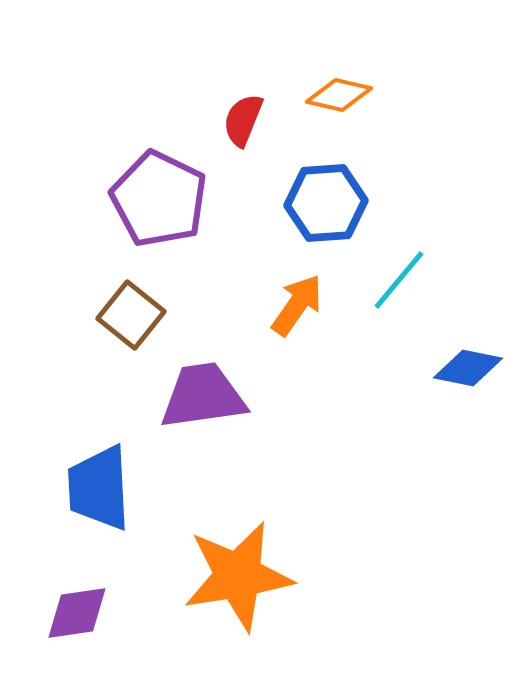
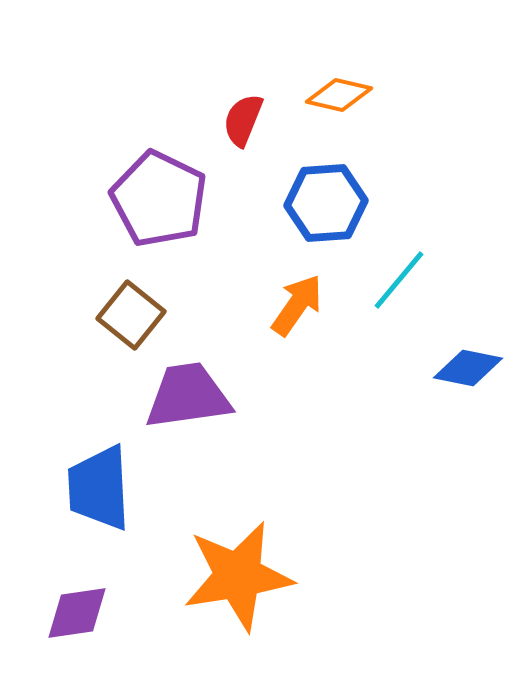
purple trapezoid: moved 15 px left
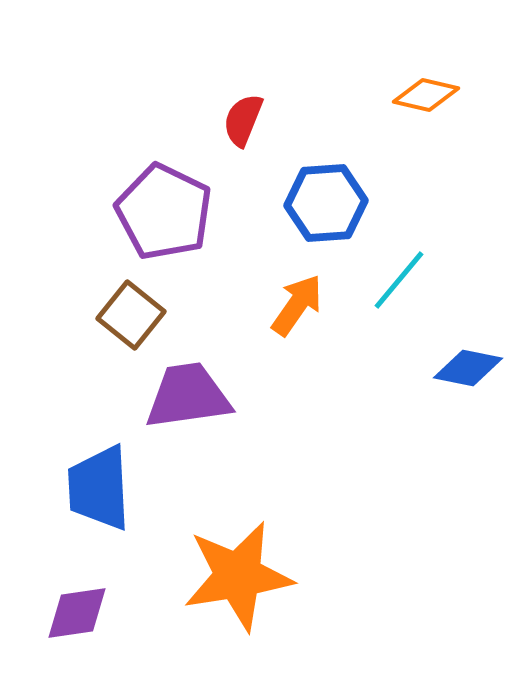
orange diamond: moved 87 px right
purple pentagon: moved 5 px right, 13 px down
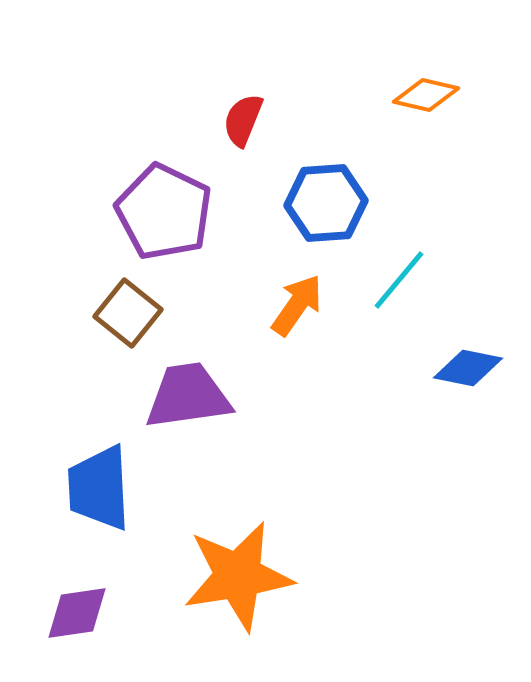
brown square: moved 3 px left, 2 px up
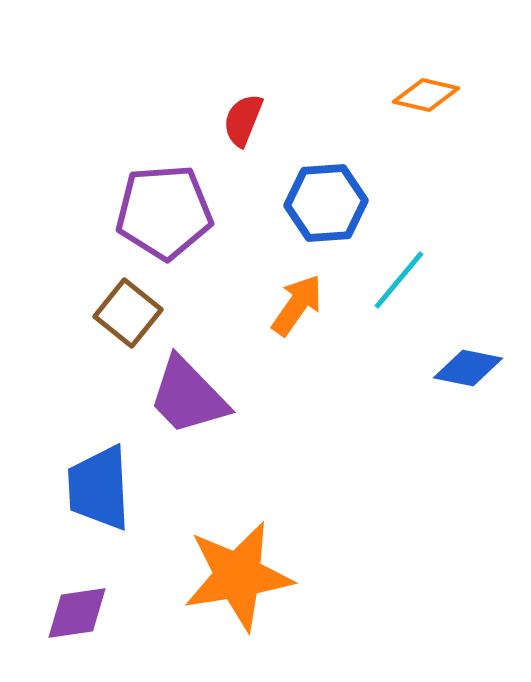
purple pentagon: rotated 30 degrees counterclockwise
purple trapezoid: rotated 126 degrees counterclockwise
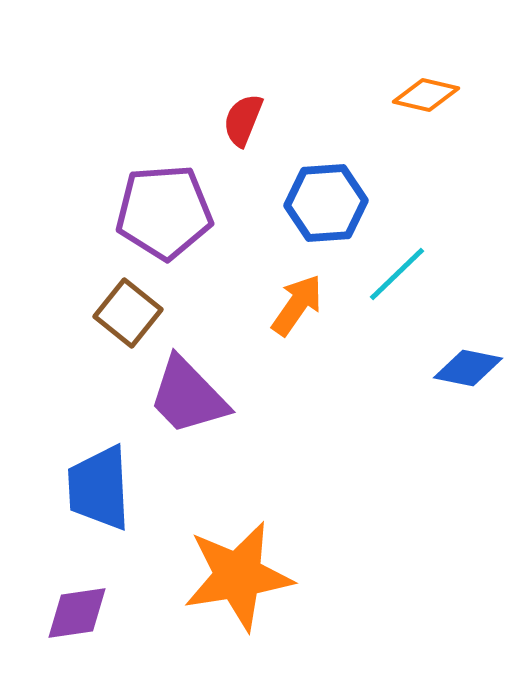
cyan line: moved 2 px left, 6 px up; rotated 6 degrees clockwise
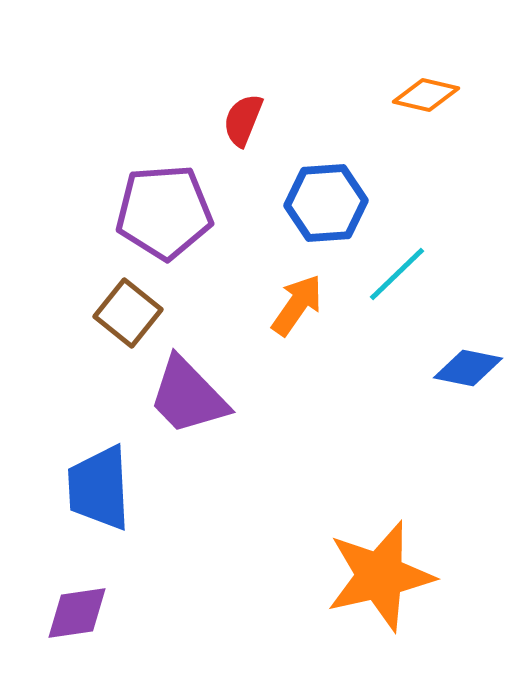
orange star: moved 142 px right; rotated 4 degrees counterclockwise
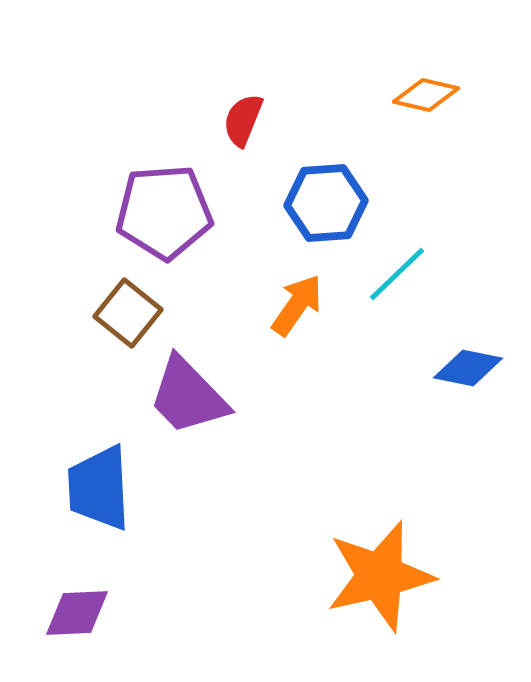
purple diamond: rotated 6 degrees clockwise
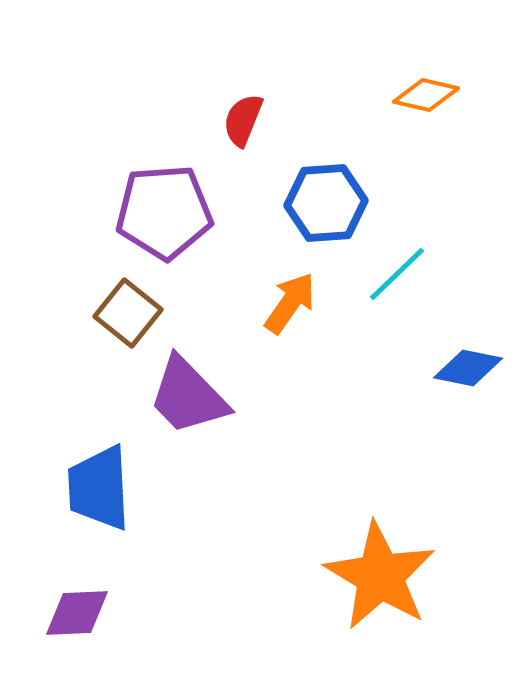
orange arrow: moved 7 px left, 2 px up
orange star: rotated 28 degrees counterclockwise
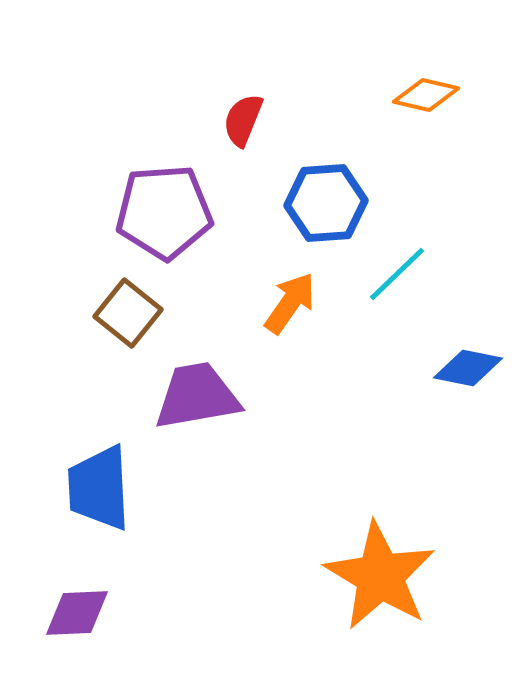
purple trapezoid: moved 9 px right; rotated 124 degrees clockwise
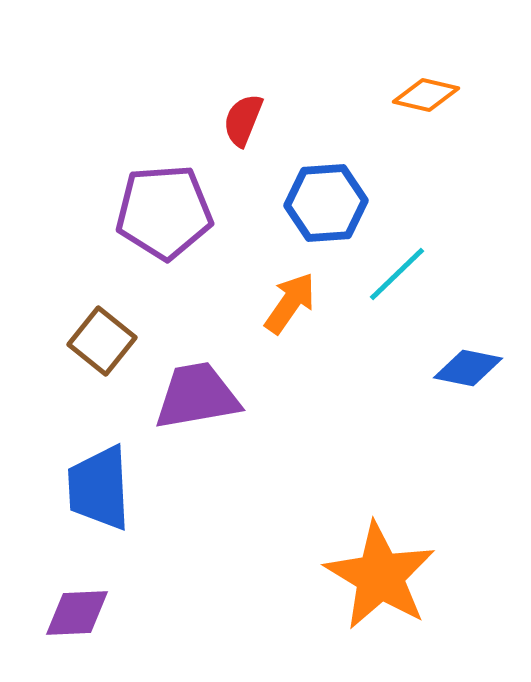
brown square: moved 26 px left, 28 px down
